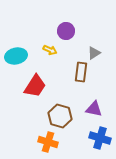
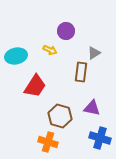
purple triangle: moved 2 px left, 1 px up
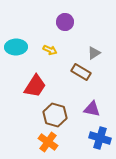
purple circle: moved 1 px left, 9 px up
cyan ellipse: moved 9 px up; rotated 10 degrees clockwise
brown rectangle: rotated 66 degrees counterclockwise
purple triangle: moved 1 px down
brown hexagon: moved 5 px left, 1 px up
orange cross: rotated 18 degrees clockwise
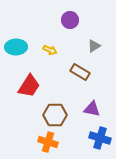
purple circle: moved 5 px right, 2 px up
gray triangle: moved 7 px up
brown rectangle: moved 1 px left
red trapezoid: moved 6 px left
brown hexagon: rotated 15 degrees counterclockwise
orange cross: rotated 18 degrees counterclockwise
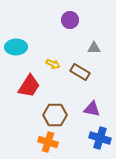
gray triangle: moved 2 px down; rotated 32 degrees clockwise
yellow arrow: moved 3 px right, 14 px down
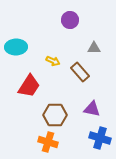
yellow arrow: moved 3 px up
brown rectangle: rotated 18 degrees clockwise
